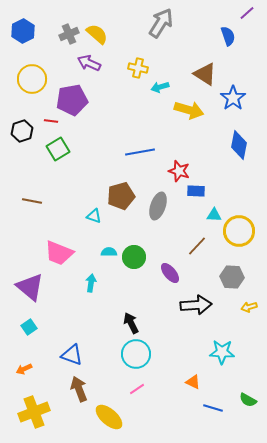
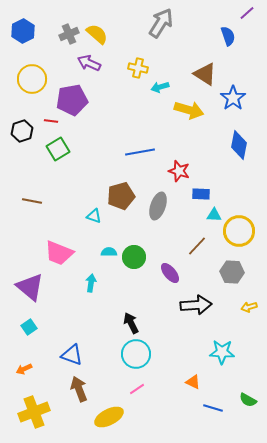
blue rectangle at (196, 191): moved 5 px right, 3 px down
gray hexagon at (232, 277): moved 5 px up
yellow ellipse at (109, 417): rotated 68 degrees counterclockwise
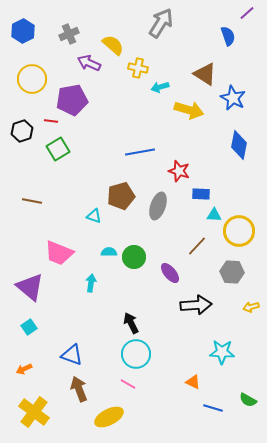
yellow semicircle at (97, 34): moved 16 px right, 11 px down
blue star at (233, 98): rotated 10 degrees counterclockwise
yellow arrow at (249, 307): moved 2 px right
pink line at (137, 389): moved 9 px left, 5 px up; rotated 63 degrees clockwise
yellow cross at (34, 412): rotated 32 degrees counterclockwise
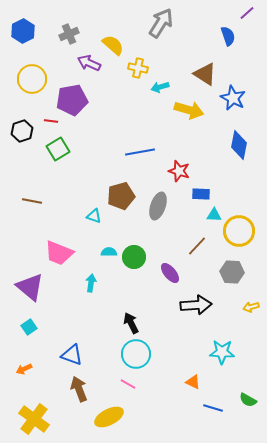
yellow cross at (34, 412): moved 7 px down
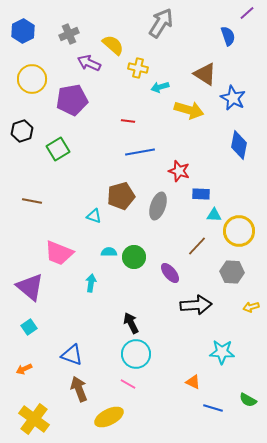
red line at (51, 121): moved 77 px right
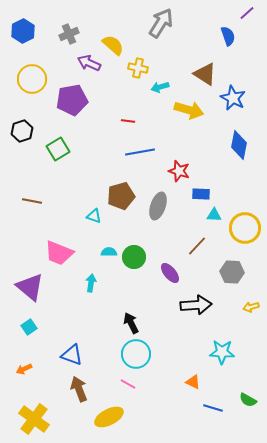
yellow circle at (239, 231): moved 6 px right, 3 px up
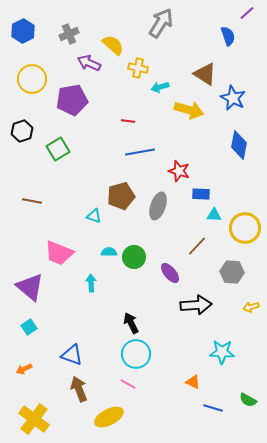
cyan arrow at (91, 283): rotated 12 degrees counterclockwise
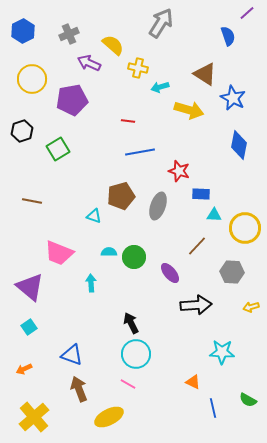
blue line at (213, 408): rotated 60 degrees clockwise
yellow cross at (34, 419): moved 2 px up; rotated 12 degrees clockwise
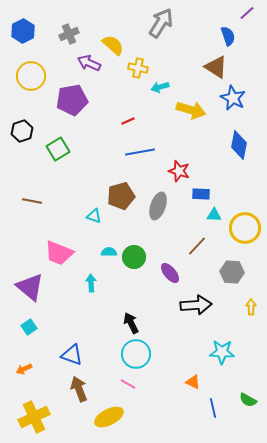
brown triangle at (205, 74): moved 11 px right, 7 px up
yellow circle at (32, 79): moved 1 px left, 3 px up
yellow arrow at (189, 110): moved 2 px right
red line at (128, 121): rotated 32 degrees counterclockwise
yellow arrow at (251, 307): rotated 105 degrees clockwise
yellow cross at (34, 417): rotated 16 degrees clockwise
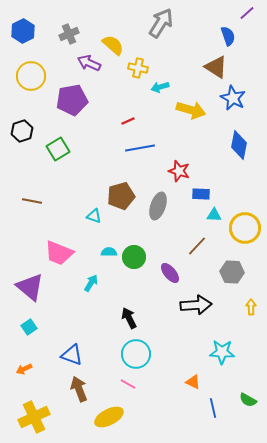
blue line at (140, 152): moved 4 px up
cyan arrow at (91, 283): rotated 36 degrees clockwise
black arrow at (131, 323): moved 2 px left, 5 px up
